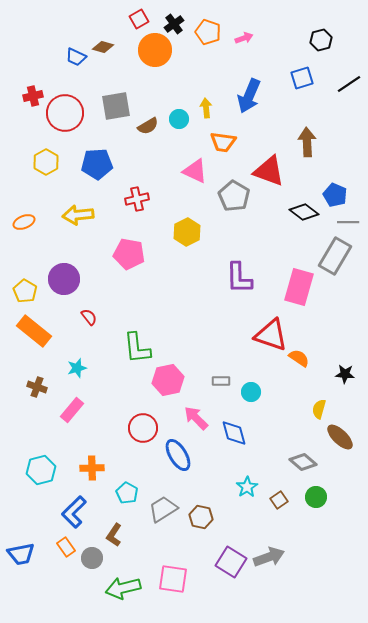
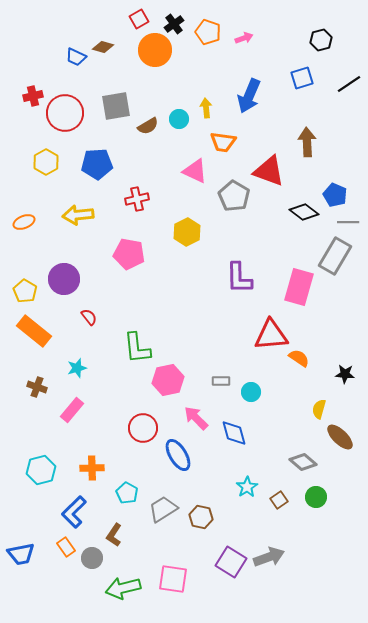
red triangle at (271, 335): rotated 24 degrees counterclockwise
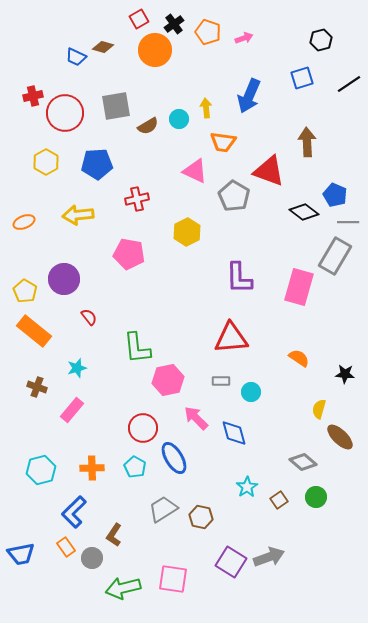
red triangle at (271, 335): moved 40 px left, 3 px down
blue ellipse at (178, 455): moved 4 px left, 3 px down
cyan pentagon at (127, 493): moved 8 px right, 26 px up
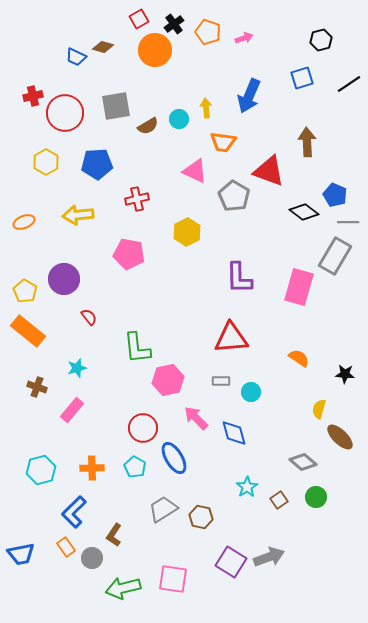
orange rectangle at (34, 331): moved 6 px left
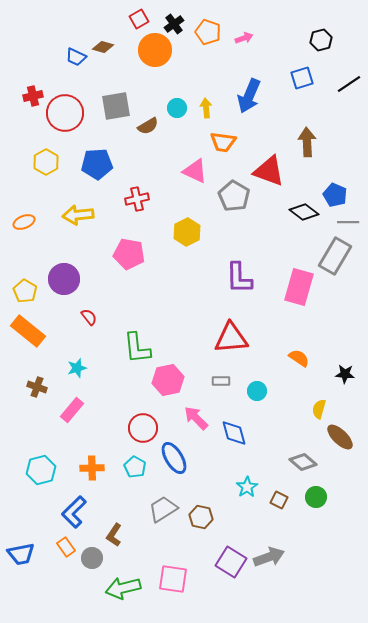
cyan circle at (179, 119): moved 2 px left, 11 px up
cyan circle at (251, 392): moved 6 px right, 1 px up
brown square at (279, 500): rotated 30 degrees counterclockwise
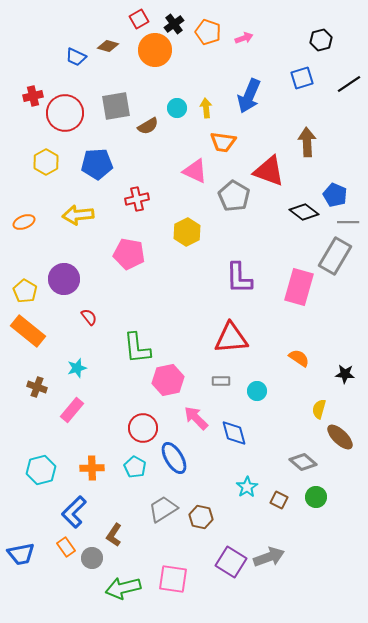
brown diamond at (103, 47): moved 5 px right, 1 px up
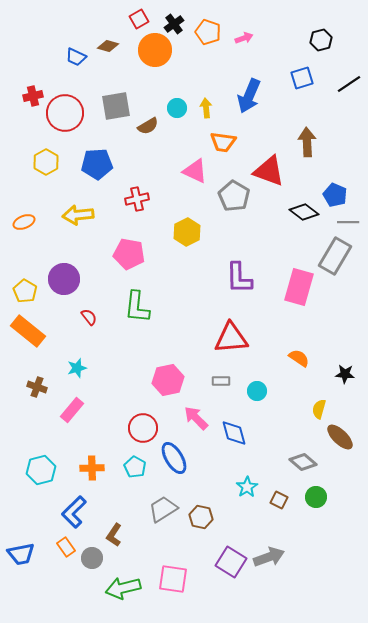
green L-shape at (137, 348): moved 41 px up; rotated 12 degrees clockwise
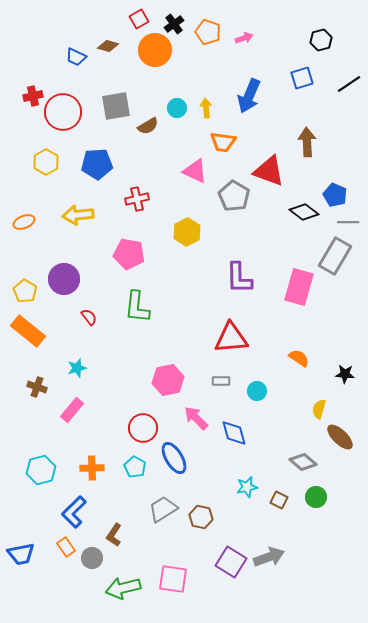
red circle at (65, 113): moved 2 px left, 1 px up
cyan star at (247, 487): rotated 20 degrees clockwise
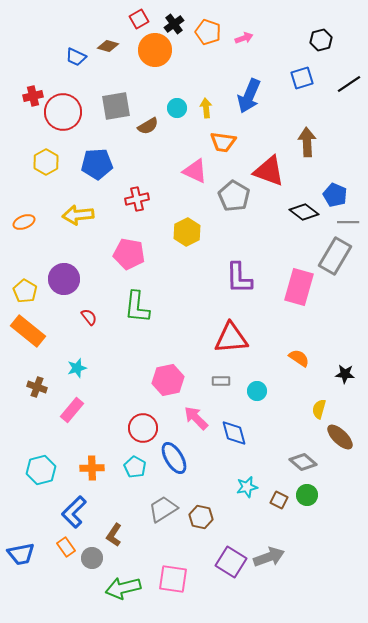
green circle at (316, 497): moved 9 px left, 2 px up
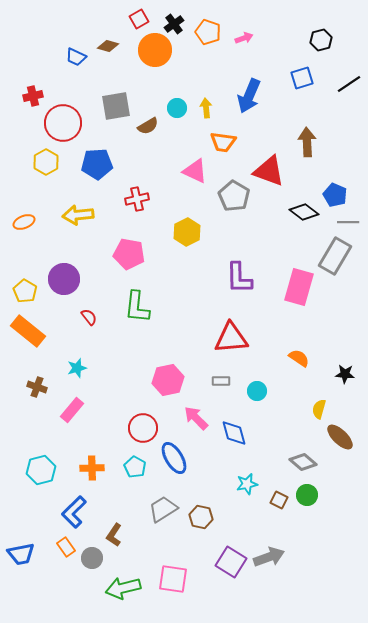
red circle at (63, 112): moved 11 px down
cyan star at (247, 487): moved 3 px up
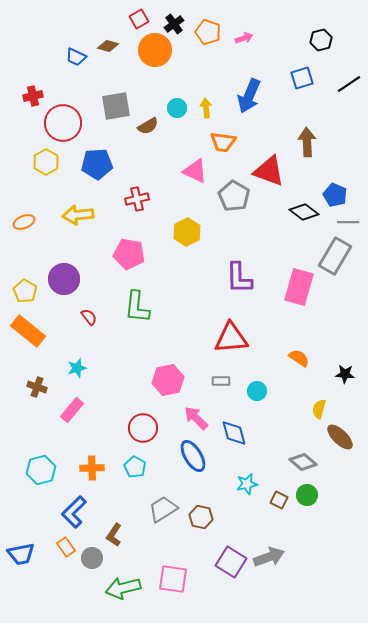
blue ellipse at (174, 458): moved 19 px right, 2 px up
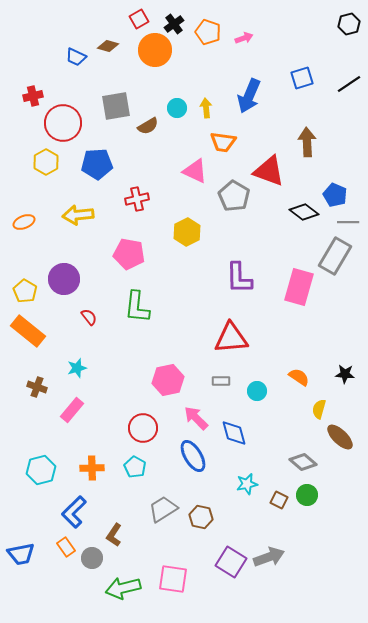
black hexagon at (321, 40): moved 28 px right, 16 px up
orange semicircle at (299, 358): moved 19 px down
